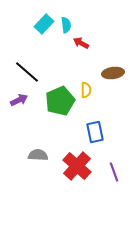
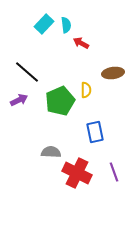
gray semicircle: moved 13 px right, 3 px up
red cross: moved 7 px down; rotated 16 degrees counterclockwise
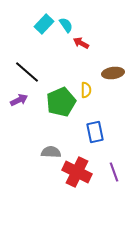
cyan semicircle: rotated 28 degrees counterclockwise
green pentagon: moved 1 px right, 1 px down
red cross: moved 1 px up
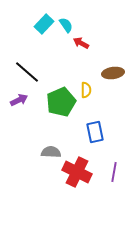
purple line: rotated 30 degrees clockwise
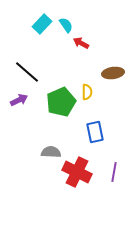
cyan rectangle: moved 2 px left
yellow semicircle: moved 1 px right, 2 px down
